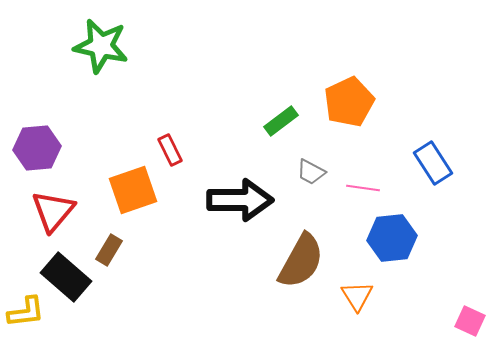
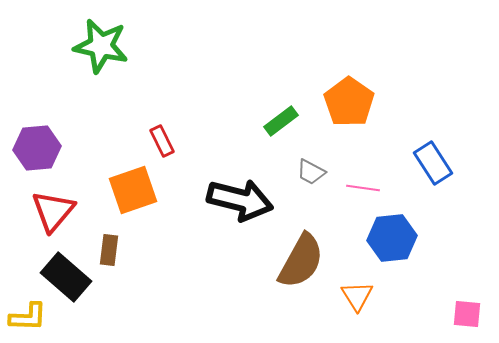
orange pentagon: rotated 12 degrees counterclockwise
red rectangle: moved 8 px left, 9 px up
black arrow: rotated 14 degrees clockwise
brown rectangle: rotated 24 degrees counterclockwise
yellow L-shape: moved 2 px right, 5 px down; rotated 9 degrees clockwise
pink square: moved 3 px left, 7 px up; rotated 20 degrees counterclockwise
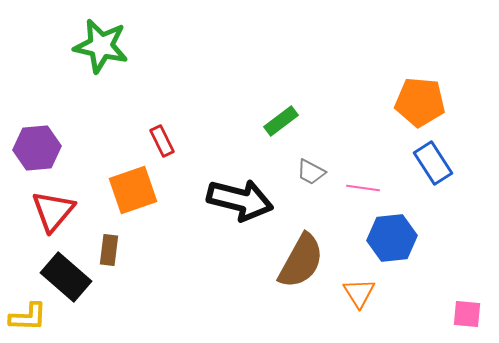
orange pentagon: moved 71 px right; rotated 30 degrees counterclockwise
orange triangle: moved 2 px right, 3 px up
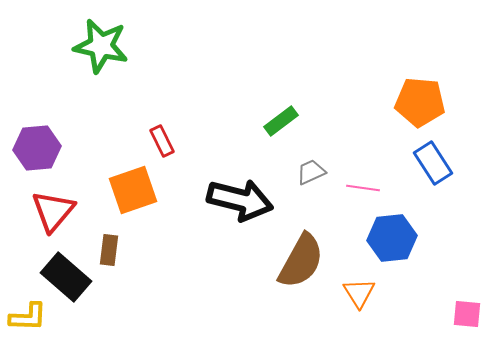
gray trapezoid: rotated 128 degrees clockwise
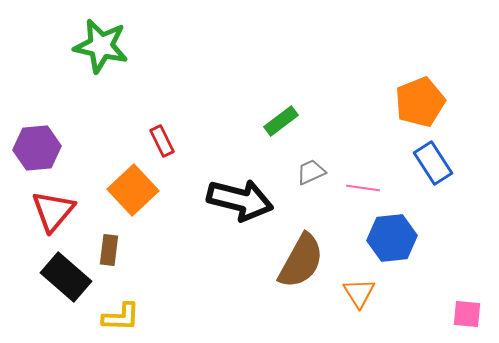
orange pentagon: rotated 27 degrees counterclockwise
orange square: rotated 24 degrees counterclockwise
yellow L-shape: moved 93 px right
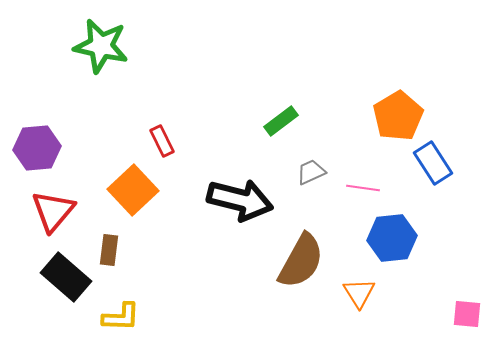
orange pentagon: moved 22 px left, 14 px down; rotated 9 degrees counterclockwise
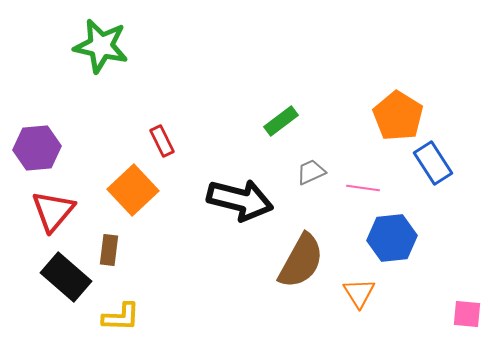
orange pentagon: rotated 9 degrees counterclockwise
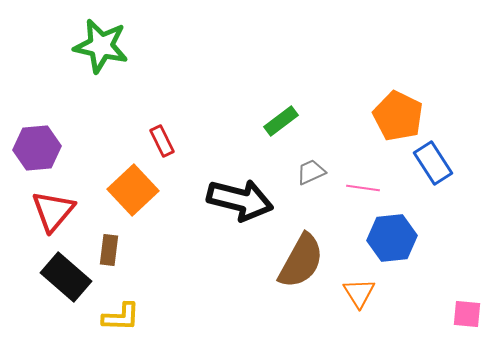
orange pentagon: rotated 6 degrees counterclockwise
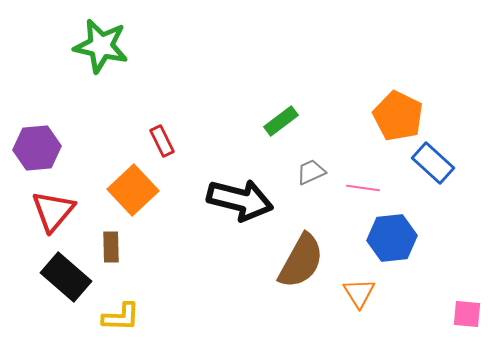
blue rectangle: rotated 15 degrees counterclockwise
brown rectangle: moved 2 px right, 3 px up; rotated 8 degrees counterclockwise
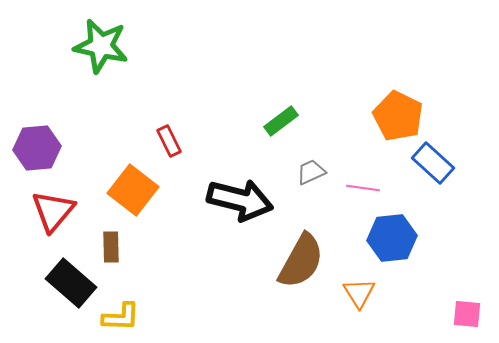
red rectangle: moved 7 px right
orange square: rotated 9 degrees counterclockwise
black rectangle: moved 5 px right, 6 px down
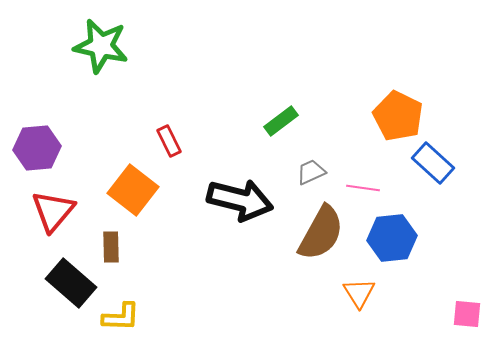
brown semicircle: moved 20 px right, 28 px up
